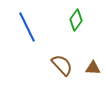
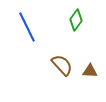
brown triangle: moved 3 px left, 3 px down
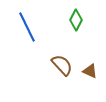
green diamond: rotated 10 degrees counterclockwise
brown triangle: rotated 21 degrees clockwise
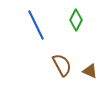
blue line: moved 9 px right, 2 px up
brown semicircle: rotated 15 degrees clockwise
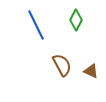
brown triangle: moved 1 px right
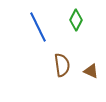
blue line: moved 2 px right, 2 px down
brown semicircle: rotated 20 degrees clockwise
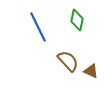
green diamond: moved 1 px right; rotated 15 degrees counterclockwise
brown semicircle: moved 6 px right, 4 px up; rotated 35 degrees counterclockwise
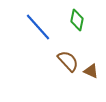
blue line: rotated 16 degrees counterclockwise
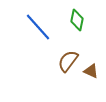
brown semicircle: rotated 100 degrees counterclockwise
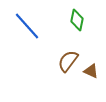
blue line: moved 11 px left, 1 px up
